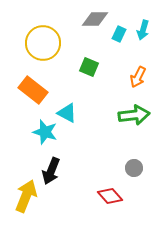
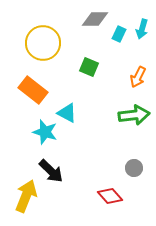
cyan arrow: moved 1 px left, 1 px up
black arrow: rotated 68 degrees counterclockwise
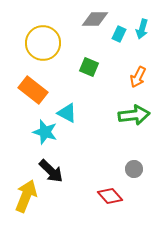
gray circle: moved 1 px down
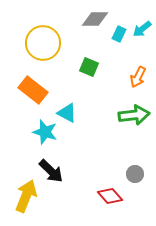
cyan arrow: rotated 36 degrees clockwise
gray circle: moved 1 px right, 5 px down
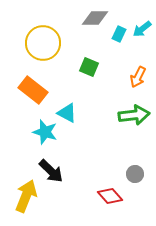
gray diamond: moved 1 px up
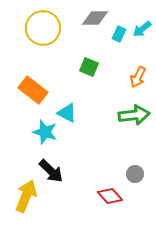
yellow circle: moved 15 px up
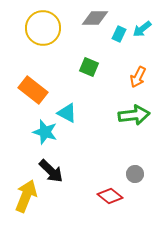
red diamond: rotated 10 degrees counterclockwise
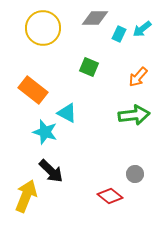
orange arrow: rotated 15 degrees clockwise
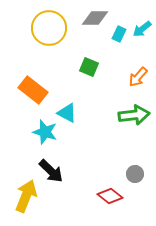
yellow circle: moved 6 px right
